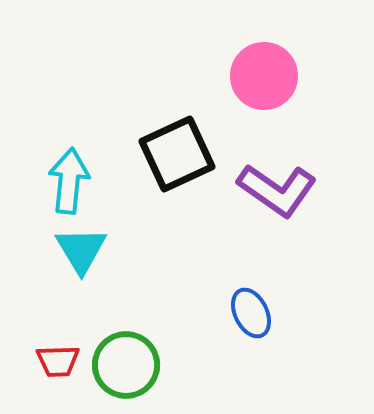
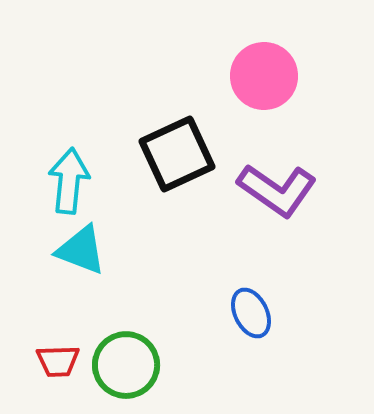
cyan triangle: rotated 38 degrees counterclockwise
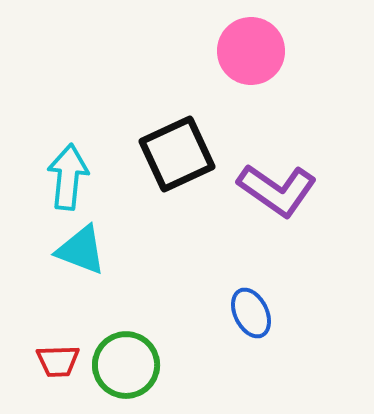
pink circle: moved 13 px left, 25 px up
cyan arrow: moved 1 px left, 4 px up
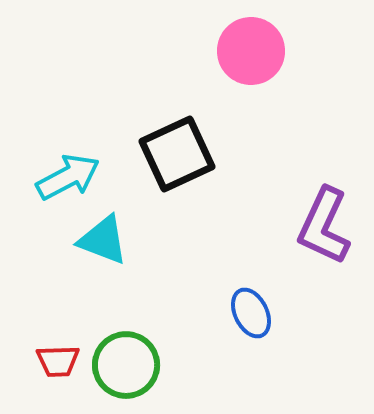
cyan arrow: rotated 56 degrees clockwise
purple L-shape: moved 47 px right, 36 px down; rotated 80 degrees clockwise
cyan triangle: moved 22 px right, 10 px up
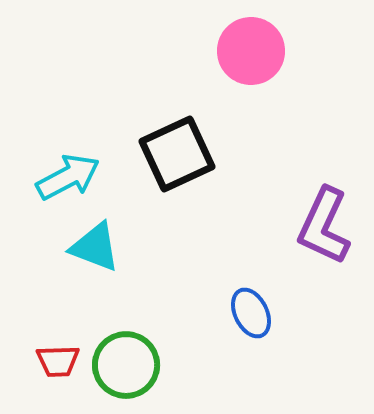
cyan triangle: moved 8 px left, 7 px down
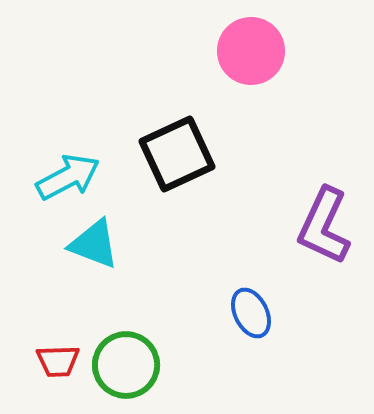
cyan triangle: moved 1 px left, 3 px up
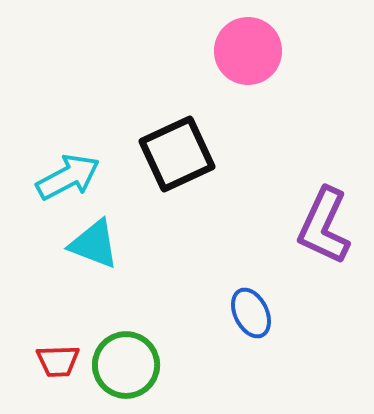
pink circle: moved 3 px left
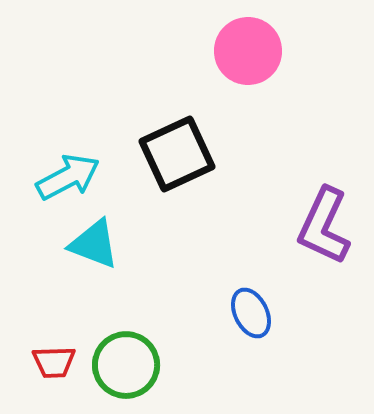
red trapezoid: moved 4 px left, 1 px down
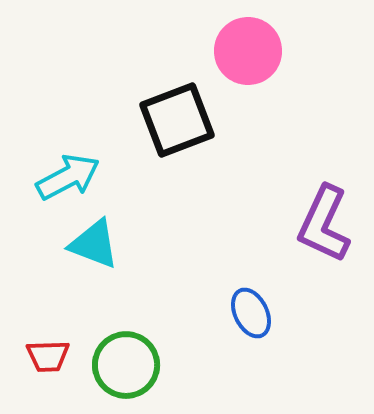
black square: moved 34 px up; rotated 4 degrees clockwise
purple L-shape: moved 2 px up
red trapezoid: moved 6 px left, 6 px up
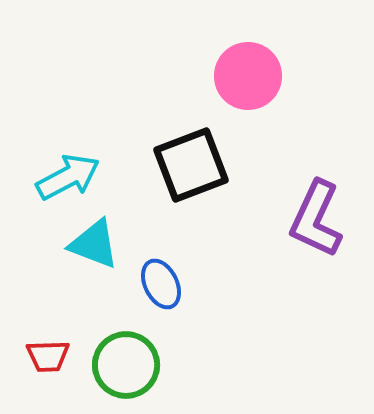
pink circle: moved 25 px down
black square: moved 14 px right, 45 px down
purple L-shape: moved 8 px left, 5 px up
blue ellipse: moved 90 px left, 29 px up
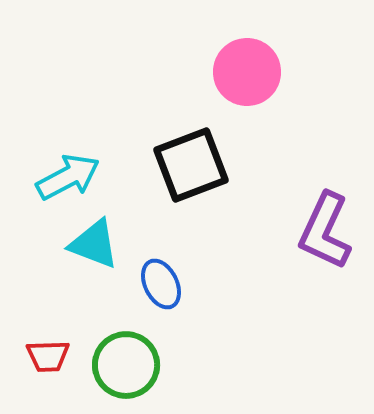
pink circle: moved 1 px left, 4 px up
purple L-shape: moved 9 px right, 12 px down
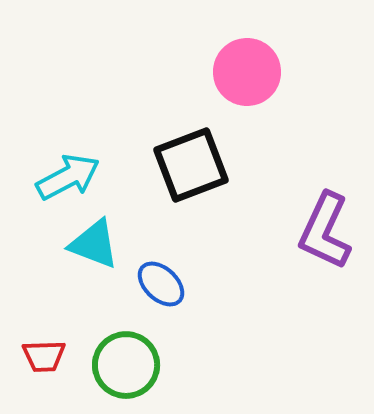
blue ellipse: rotated 21 degrees counterclockwise
red trapezoid: moved 4 px left
